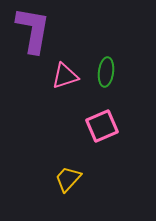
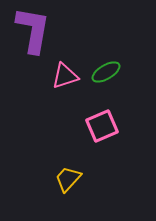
green ellipse: rotated 52 degrees clockwise
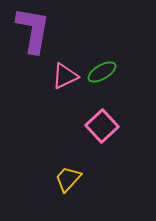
green ellipse: moved 4 px left
pink triangle: rotated 8 degrees counterclockwise
pink square: rotated 20 degrees counterclockwise
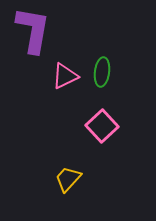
green ellipse: rotated 52 degrees counterclockwise
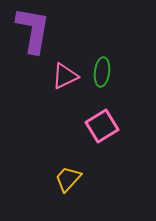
pink square: rotated 12 degrees clockwise
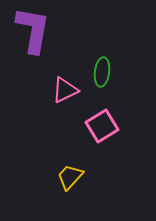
pink triangle: moved 14 px down
yellow trapezoid: moved 2 px right, 2 px up
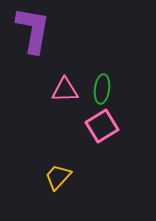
green ellipse: moved 17 px down
pink triangle: rotated 24 degrees clockwise
yellow trapezoid: moved 12 px left
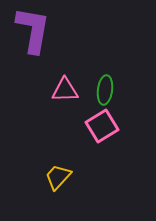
green ellipse: moved 3 px right, 1 px down
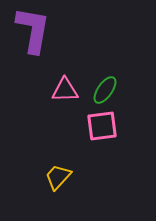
green ellipse: rotated 28 degrees clockwise
pink square: rotated 24 degrees clockwise
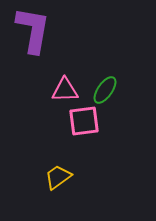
pink square: moved 18 px left, 5 px up
yellow trapezoid: rotated 12 degrees clockwise
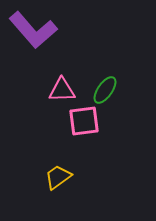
purple L-shape: rotated 129 degrees clockwise
pink triangle: moved 3 px left
